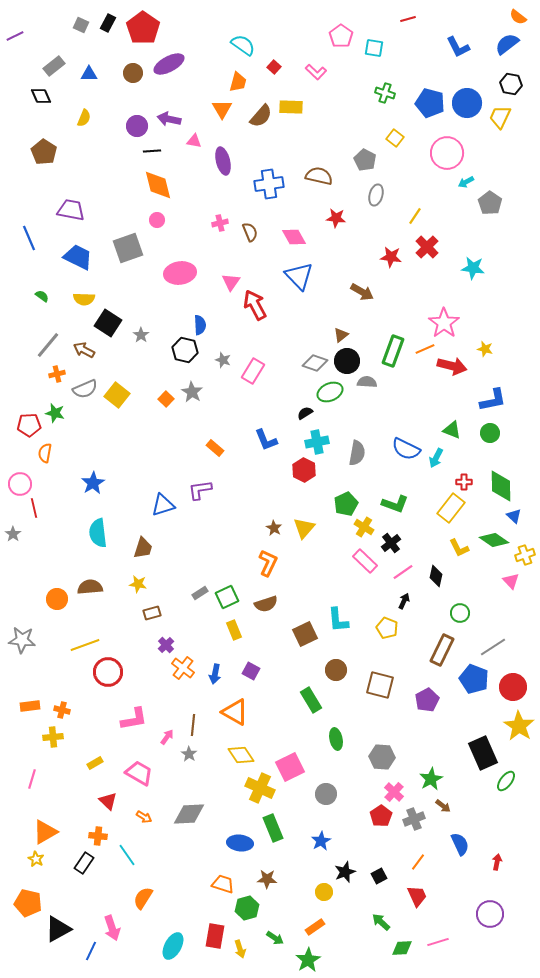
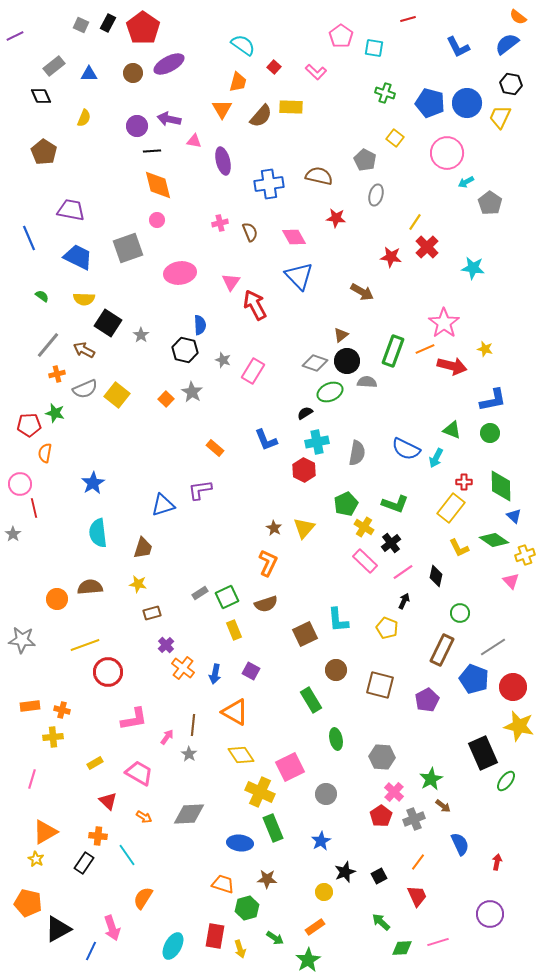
yellow line at (415, 216): moved 6 px down
yellow star at (519, 726): rotated 20 degrees counterclockwise
yellow cross at (260, 788): moved 4 px down
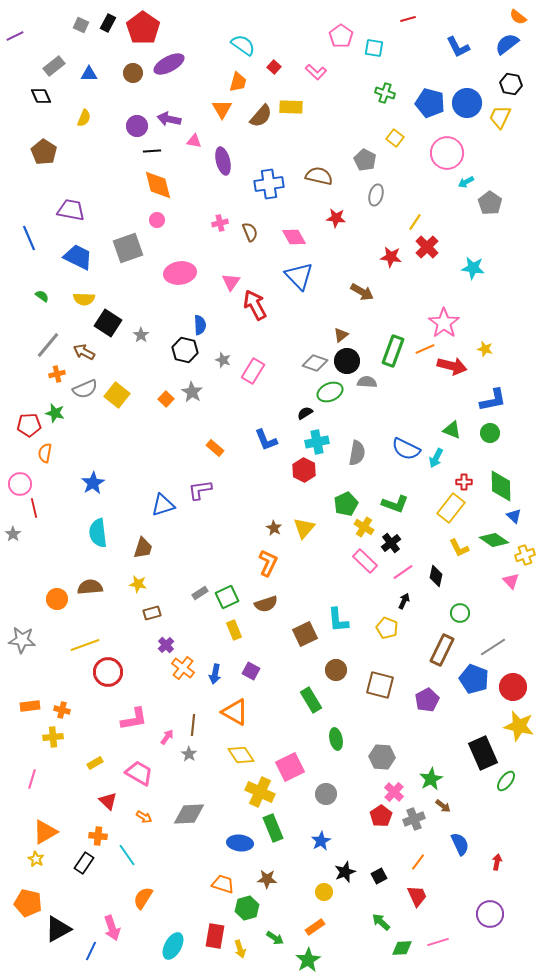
brown arrow at (84, 350): moved 2 px down
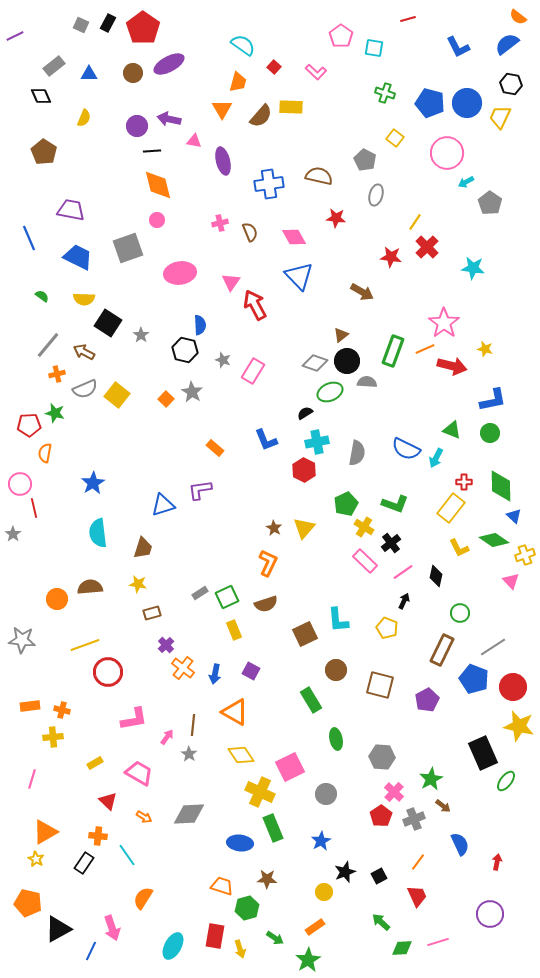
orange trapezoid at (223, 884): moved 1 px left, 2 px down
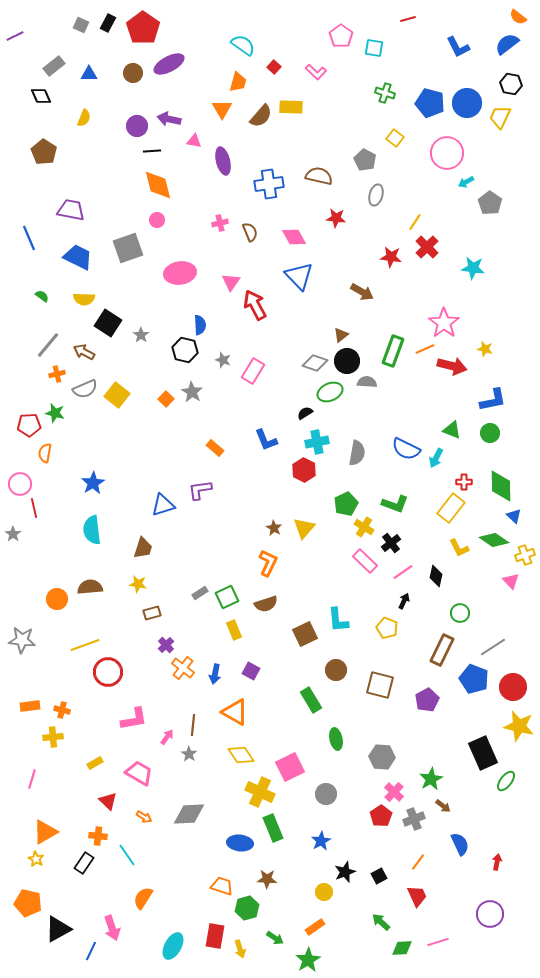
cyan semicircle at (98, 533): moved 6 px left, 3 px up
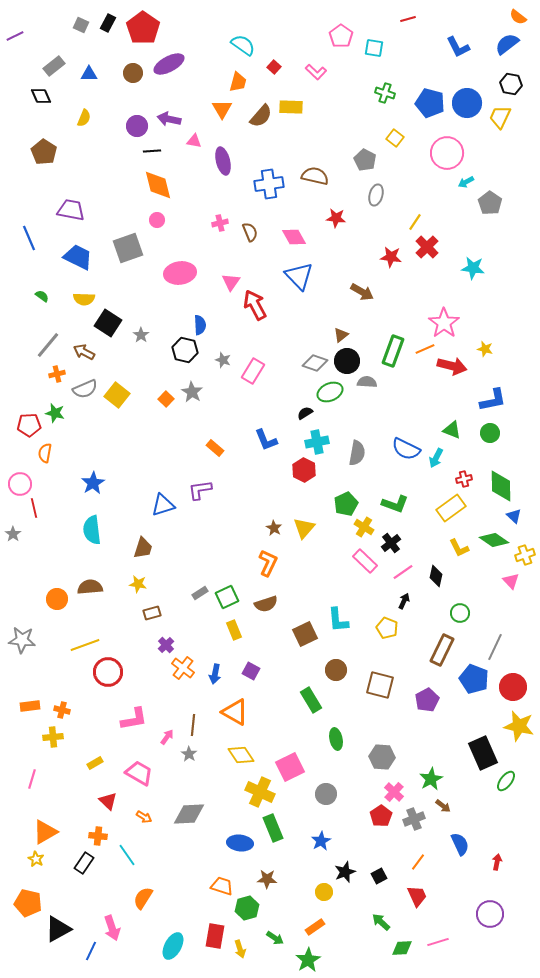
brown semicircle at (319, 176): moved 4 px left
red cross at (464, 482): moved 3 px up; rotated 14 degrees counterclockwise
yellow rectangle at (451, 508): rotated 16 degrees clockwise
gray line at (493, 647): moved 2 px right; rotated 32 degrees counterclockwise
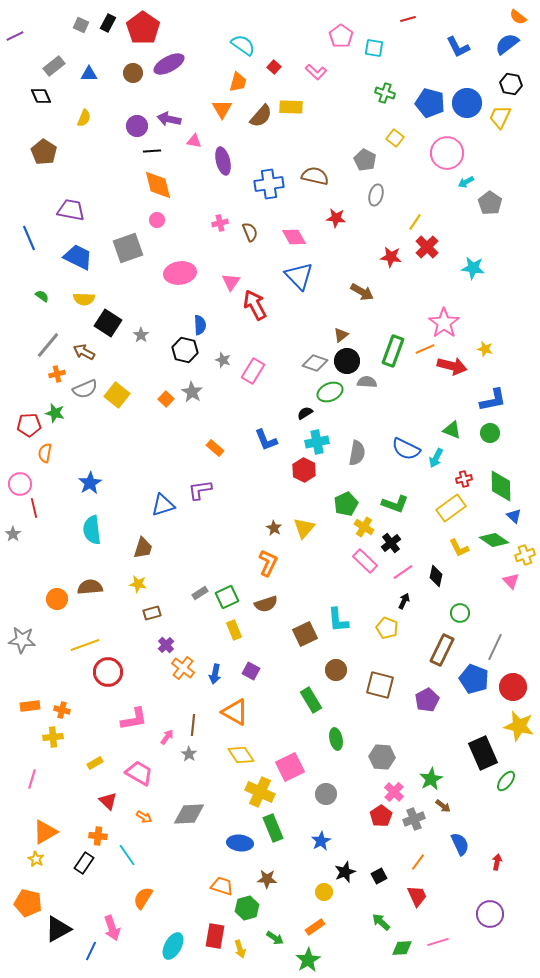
blue star at (93, 483): moved 3 px left
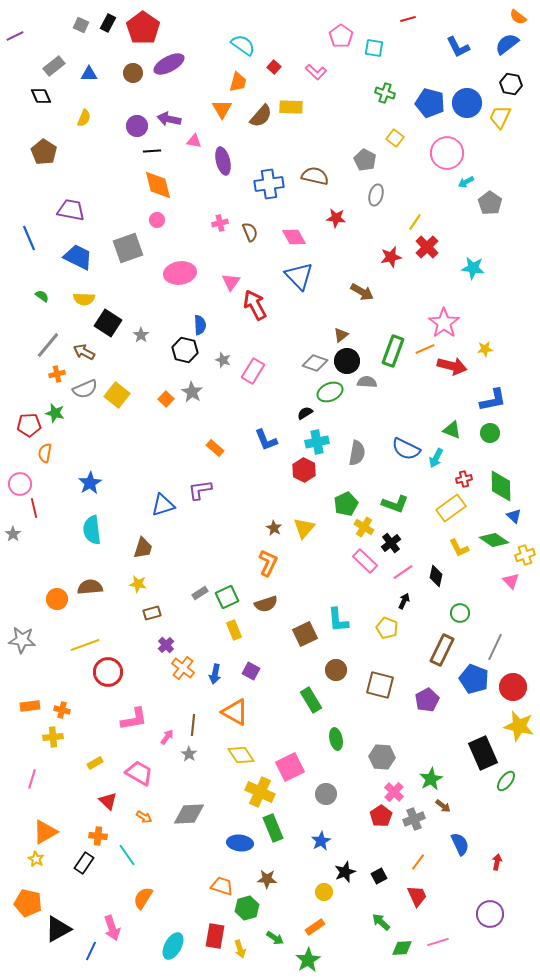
red star at (391, 257): rotated 20 degrees counterclockwise
yellow star at (485, 349): rotated 21 degrees counterclockwise
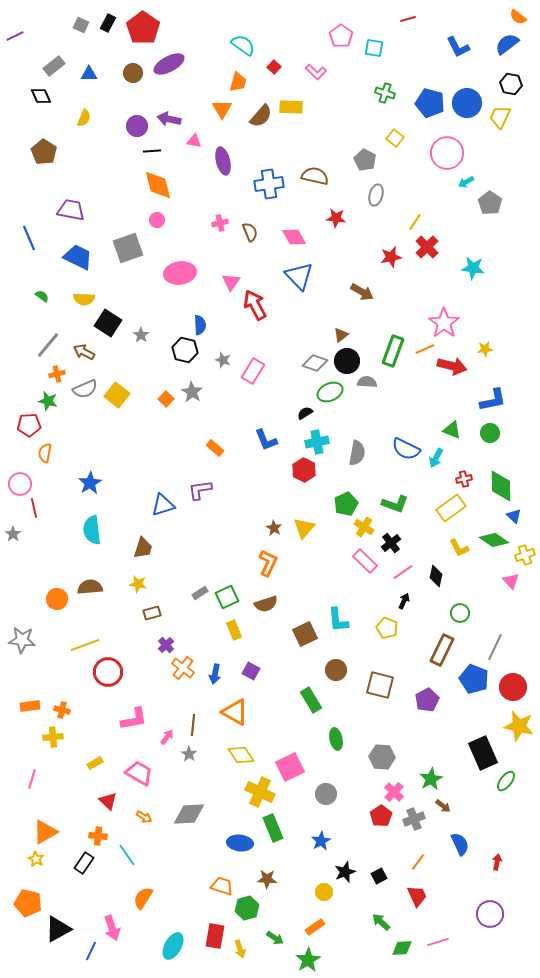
green star at (55, 413): moved 7 px left, 12 px up
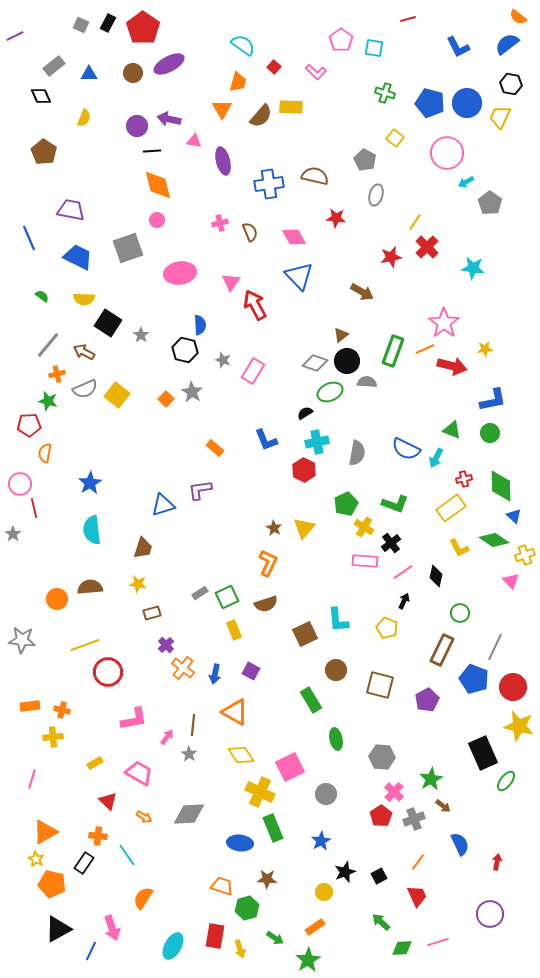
pink pentagon at (341, 36): moved 4 px down
pink rectangle at (365, 561): rotated 40 degrees counterclockwise
orange pentagon at (28, 903): moved 24 px right, 19 px up
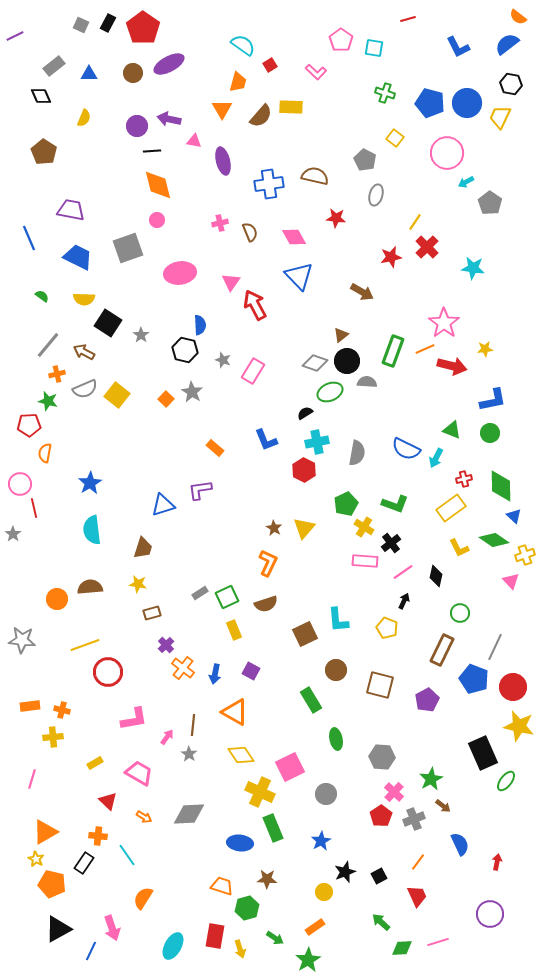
red square at (274, 67): moved 4 px left, 2 px up; rotated 16 degrees clockwise
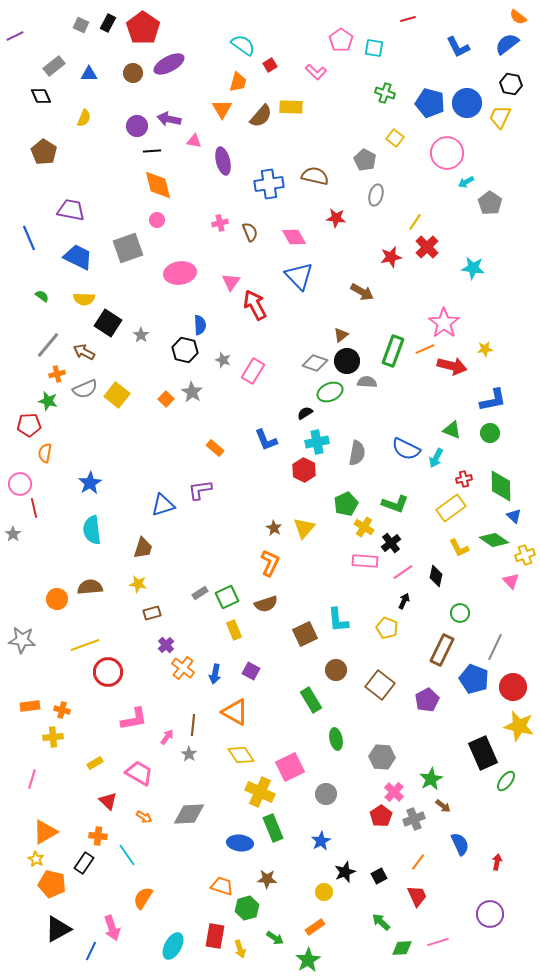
orange L-shape at (268, 563): moved 2 px right
brown square at (380, 685): rotated 24 degrees clockwise
